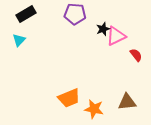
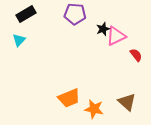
brown triangle: rotated 48 degrees clockwise
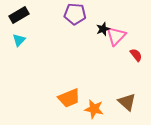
black rectangle: moved 7 px left, 1 px down
pink triangle: rotated 20 degrees counterclockwise
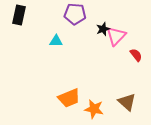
black rectangle: rotated 48 degrees counterclockwise
cyan triangle: moved 37 px right, 1 px down; rotated 48 degrees clockwise
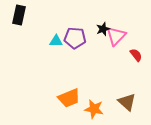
purple pentagon: moved 24 px down
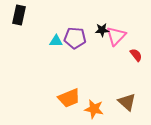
black star: moved 1 px left, 1 px down; rotated 16 degrees clockwise
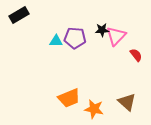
black rectangle: rotated 48 degrees clockwise
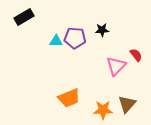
black rectangle: moved 5 px right, 2 px down
pink triangle: moved 30 px down
brown triangle: moved 2 px down; rotated 30 degrees clockwise
orange star: moved 9 px right, 1 px down; rotated 12 degrees counterclockwise
